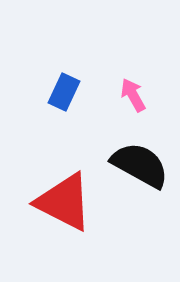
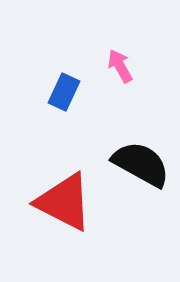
pink arrow: moved 13 px left, 29 px up
black semicircle: moved 1 px right, 1 px up
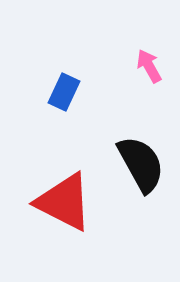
pink arrow: moved 29 px right
black semicircle: rotated 32 degrees clockwise
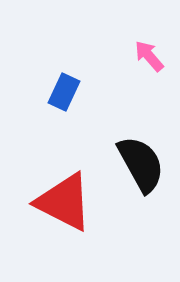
pink arrow: moved 10 px up; rotated 12 degrees counterclockwise
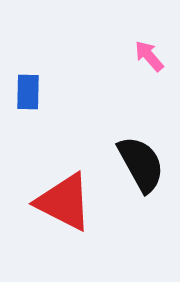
blue rectangle: moved 36 px left; rotated 24 degrees counterclockwise
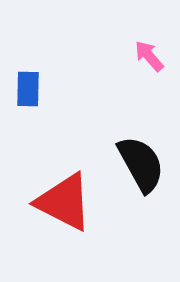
blue rectangle: moved 3 px up
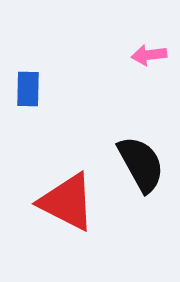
pink arrow: moved 1 px up; rotated 56 degrees counterclockwise
red triangle: moved 3 px right
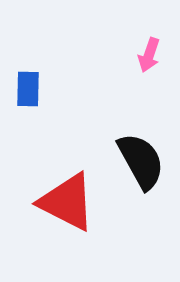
pink arrow: rotated 64 degrees counterclockwise
black semicircle: moved 3 px up
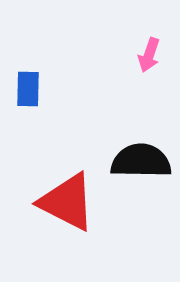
black semicircle: rotated 60 degrees counterclockwise
